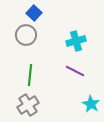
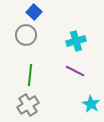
blue square: moved 1 px up
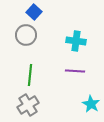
cyan cross: rotated 24 degrees clockwise
purple line: rotated 24 degrees counterclockwise
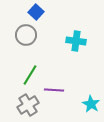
blue square: moved 2 px right
purple line: moved 21 px left, 19 px down
green line: rotated 25 degrees clockwise
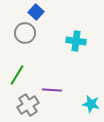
gray circle: moved 1 px left, 2 px up
green line: moved 13 px left
purple line: moved 2 px left
cyan star: rotated 18 degrees counterclockwise
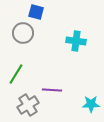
blue square: rotated 28 degrees counterclockwise
gray circle: moved 2 px left
green line: moved 1 px left, 1 px up
cyan star: rotated 12 degrees counterclockwise
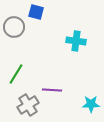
gray circle: moved 9 px left, 6 px up
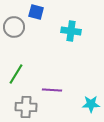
cyan cross: moved 5 px left, 10 px up
gray cross: moved 2 px left, 2 px down; rotated 35 degrees clockwise
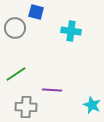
gray circle: moved 1 px right, 1 px down
green line: rotated 25 degrees clockwise
cyan star: moved 1 px right, 1 px down; rotated 24 degrees clockwise
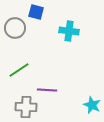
cyan cross: moved 2 px left
green line: moved 3 px right, 4 px up
purple line: moved 5 px left
